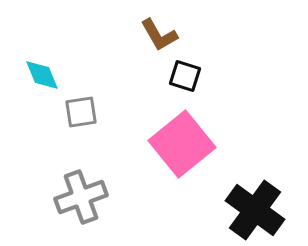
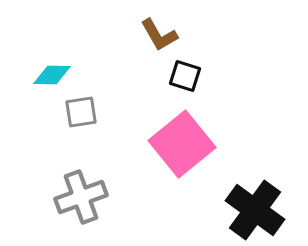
cyan diamond: moved 10 px right; rotated 66 degrees counterclockwise
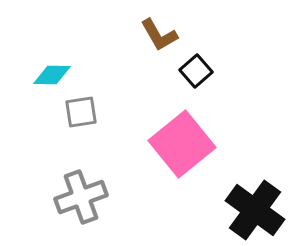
black square: moved 11 px right, 5 px up; rotated 32 degrees clockwise
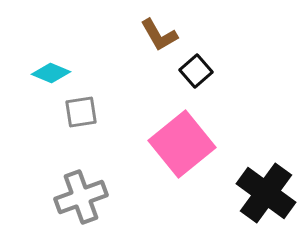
cyan diamond: moved 1 px left, 2 px up; rotated 21 degrees clockwise
black cross: moved 11 px right, 17 px up
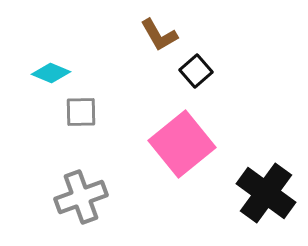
gray square: rotated 8 degrees clockwise
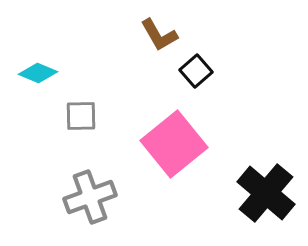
cyan diamond: moved 13 px left
gray square: moved 4 px down
pink square: moved 8 px left
black cross: rotated 4 degrees clockwise
gray cross: moved 9 px right
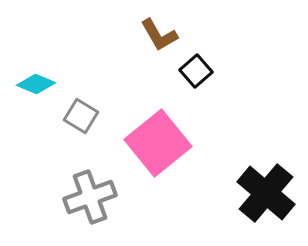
cyan diamond: moved 2 px left, 11 px down
gray square: rotated 32 degrees clockwise
pink square: moved 16 px left, 1 px up
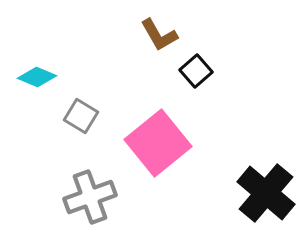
cyan diamond: moved 1 px right, 7 px up
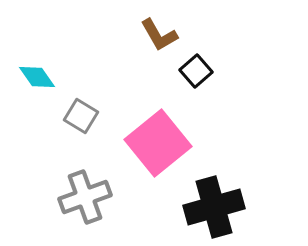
cyan diamond: rotated 33 degrees clockwise
black cross: moved 52 px left, 14 px down; rotated 34 degrees clockwise
gray cross: moved 5 px left
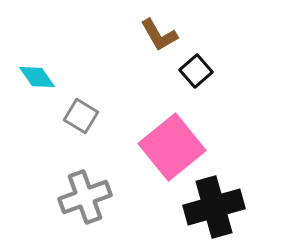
pink square: moved 14 px right, 4 px down
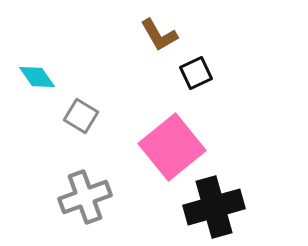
black square: moved 2 px down; rotated 16 degrees clockwise
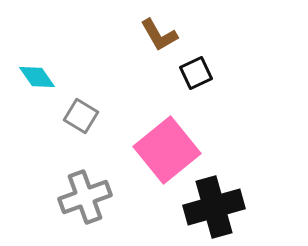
pink square: moved 5 px left, 3 px down
